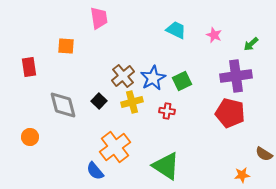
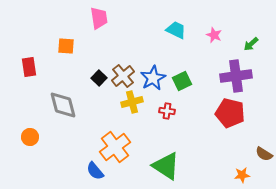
black square: moved 23 px up
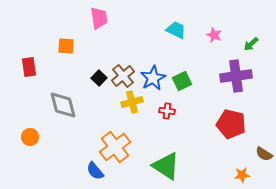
red pentagon: moved 1 px right, 11 px down
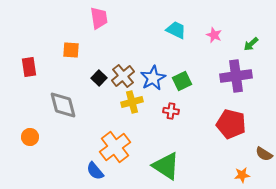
orange square: moved 5 px right, 4 px down
red cross: moved 4 px right
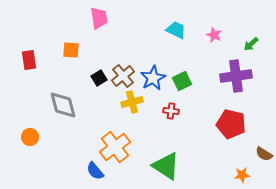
red rectangle: moved 7 px up
black square: rotated 14 degrees clockwise
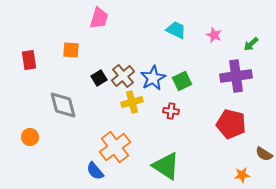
pink trapezoid: rotated 25 degrees clockwise
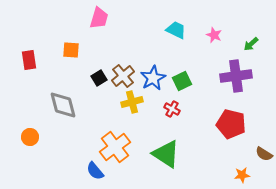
red cross: moved 1 px right, 2 px up; rotated 21 degrees clockwise
green triangle: moved 12 px up
